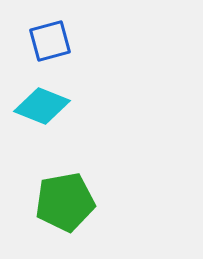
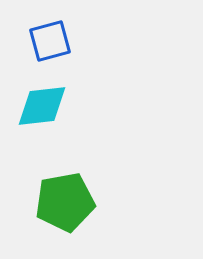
cyan diamond: rotated 28 degrees counterclockwise
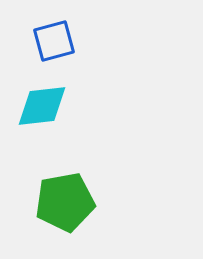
blue square: moved 4 px right
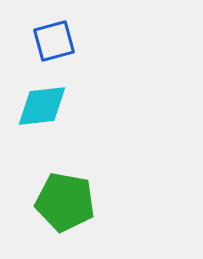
green pentagon: rotated 20 degrees clockwise
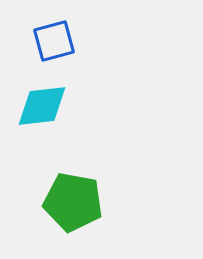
green pentagon: moved 8 px right
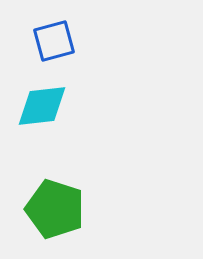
green pentagon: moved 18 px left, 7 px down; rotated 8 degrees clockwise
